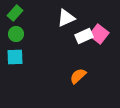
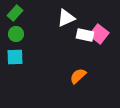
white rectangle: moved 1 px right, 1 px up; rotated 36 degrees clockwise
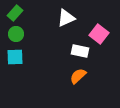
white rectangle: moved 5 px left, 16 px down
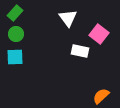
white triangle: moved 2 px right; rotated 42 degrees counterclockwise
orange semicircle: moved 23 px right, 20 px down
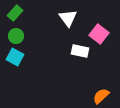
green circle: moved 2 px down
cyan square: rotated 30 degrees clockwise
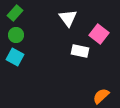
green circle: moved 1 px up
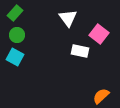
green circle: moved 1 px right
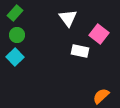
cyan square: rotated 18 degrees clockwise
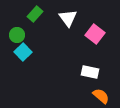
green rectangle: moved 20 px right, 1 px down
pink square: moved 4 px left
white rectangle: moved 10 px right, 21 px down
cyan square: moved 8 px right, 5 px up
orange semicircle: rotated 84 degrees clockwise
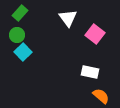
green rectangle: moved 15 px left, 1 px up
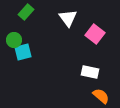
green rectangle: moved 6 px right, 1 px up
green circle: moved 3 px left, 5 px down
cyan square: rotated 30 degrees clockwise
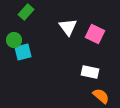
white triangle: moved 9 px down
pink square: rotated 12 degrees counterclockwise
